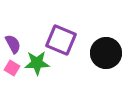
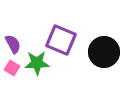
black circle: moved 2 px left, 1 px up
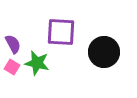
purple square: moved 8 px up; rotated 20 degrees counterclockwise
green star: rotated 15 degrees clockwise
pink square: moved 1 px up
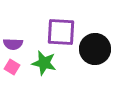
purple semicircle: rotated 120 degrees clockwise
black circle: moved 9 px left, 3 px up
green star: moved 7 px right
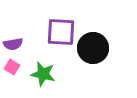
purple semicircle: rotated 12 degrees counterclockwise
black circle: moved 2 px left, 1 px up
green star: moved 1 px left, 11 px down
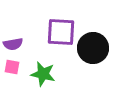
pink square: rotated 21 degrees counterclockwise
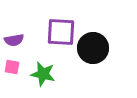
purple semicircle: moved 1 px right, 4 px up
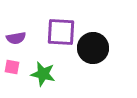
purple semicircle: moved 2 px right, 2 px up
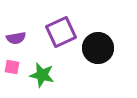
purple square: rotated 28 degrees counterclockwise
black circle: moved 5 px right
green star: moved 1 px left, 1 px down
